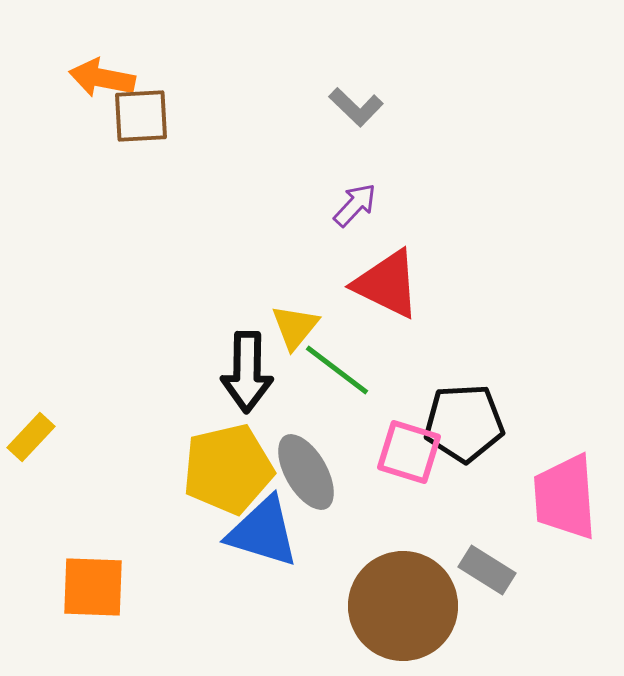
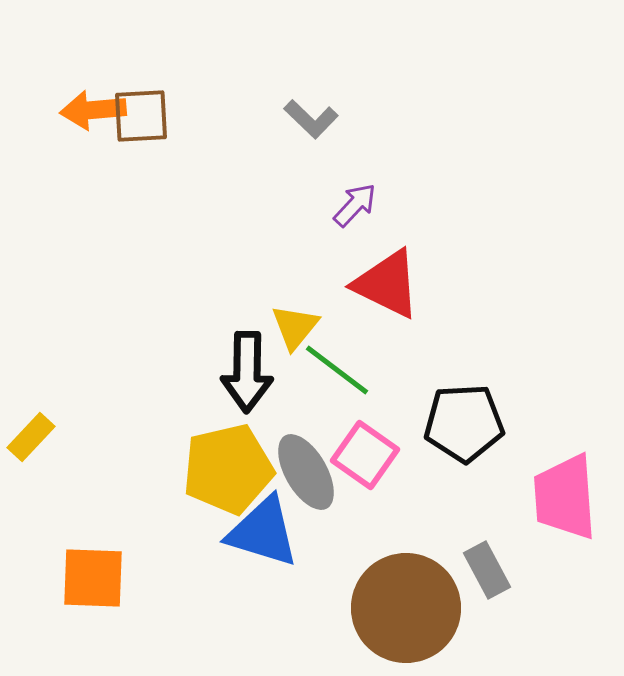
orange arrow: moved 9 px left, 32 px down; rotated 16 degrees counterclockwise
gray L-shape: moved 45 px left, 12 px down
pink square: moved 44 px left, 3 px down; rotated 18 degrees clockwise
gray rectangle: rotated 30 degrees clockwise
orange square: moved 9 px up
brown circle: moved 3 px right, 2 px down
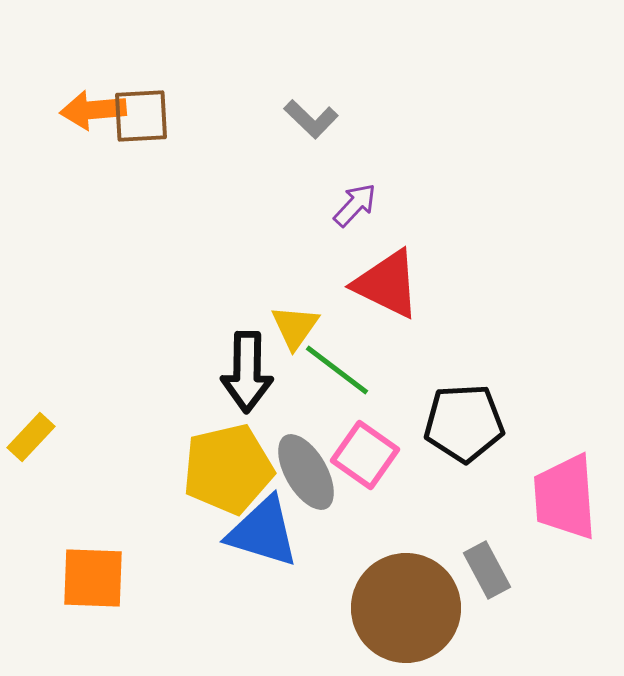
yellow triangle: rotated 4 degrees counterclockwise
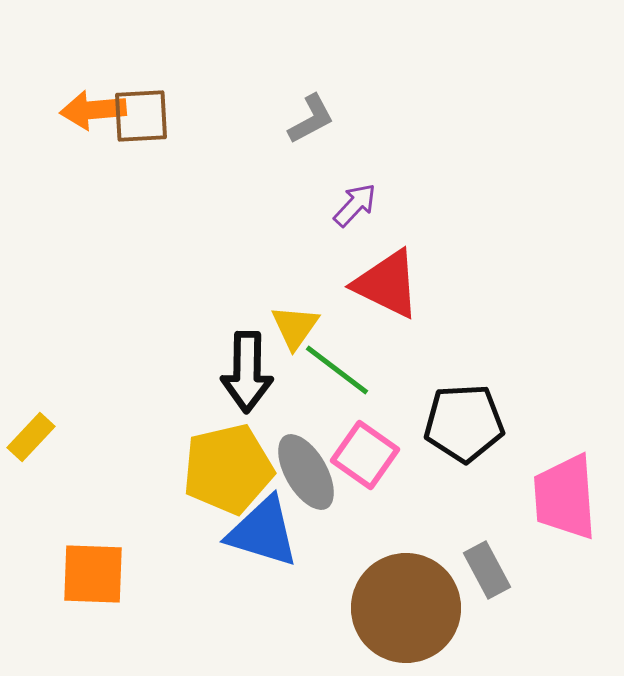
gray L-shape: rotated 72 degrees counterclockwise
orange square: moved 4 px up
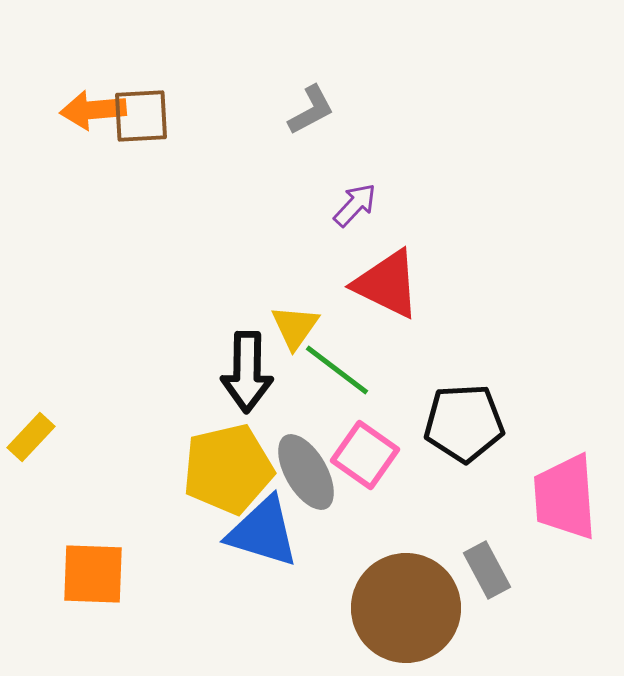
gray L-shape: moved 9 px up
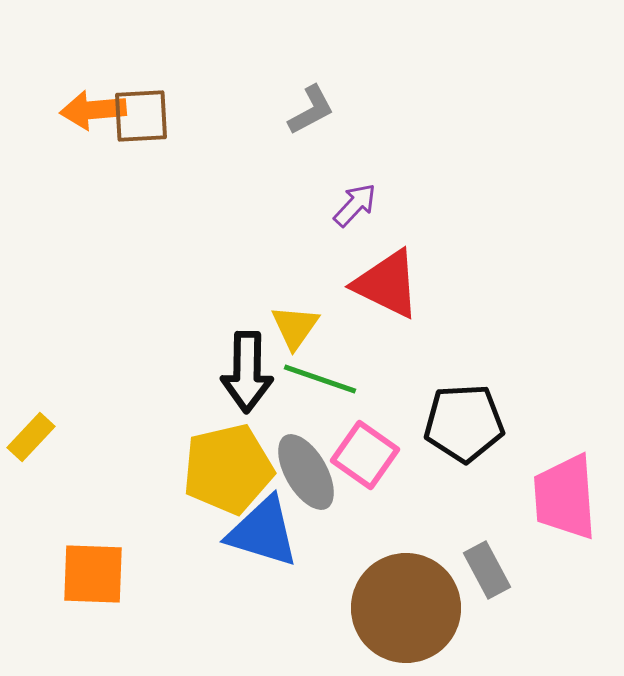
green line: moved 17 px left, 9 px down; rotated 18 degrees counterclockwise
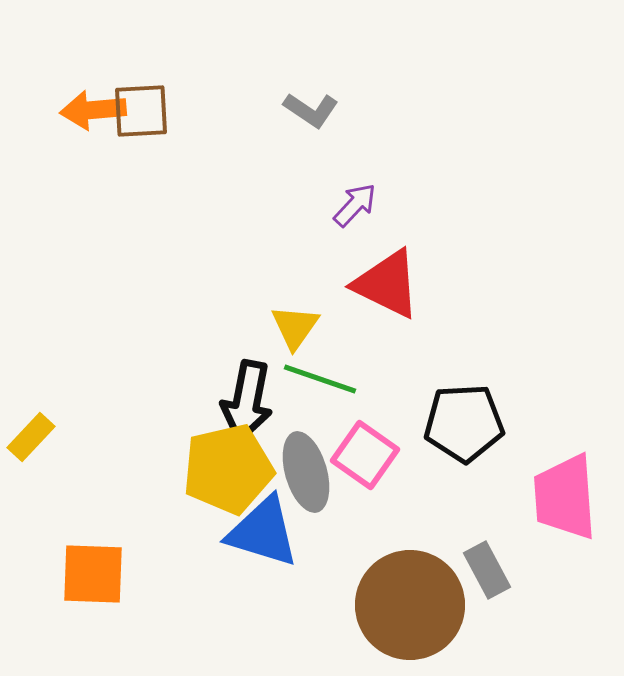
gray L-shape: rotated 62 degrees clockwise
brown square: moved 5 px up
black arrow: moved 29 px down; rotated 10 degrees clockwise
gray ellipse: rotated 14 degrees clockwise
brown circle: moved 4 px right, 3 px up
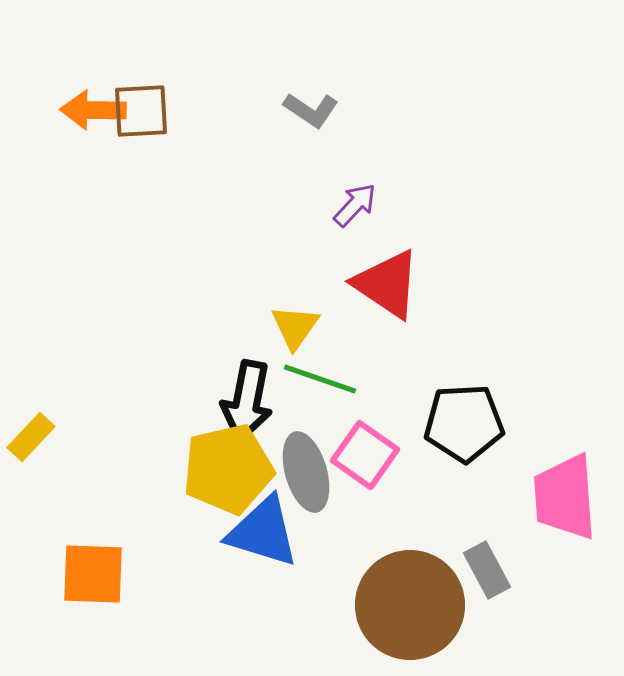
orange arrow: rotated 6 degrees clockwise
red triangle: rotated 8 degrees clockwise
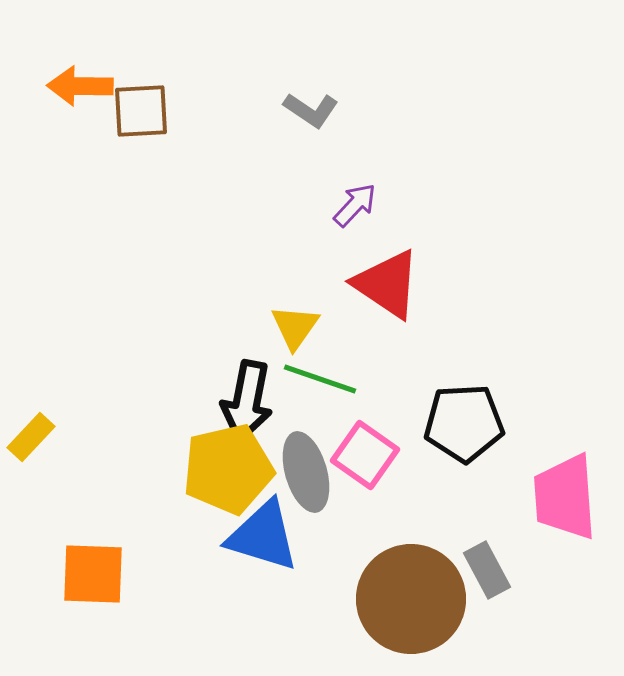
orange arrow: moved 13 px left, 24 px up
blue triangle: moved 4 px down
brown circle: moved 1 px right, 6 px up
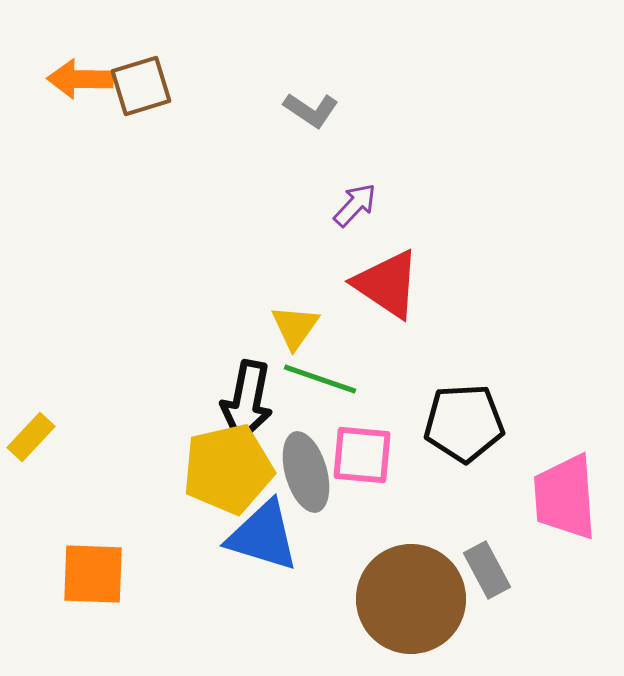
orange arrow: moved 7 px up
brown square: moved 25 px up; rotated 14 degrees counterclockwise
pink square: moved 3 px left; rotated 30 degrees counterclockwise
